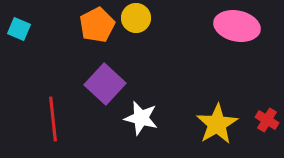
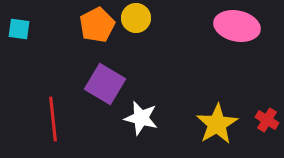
cyan square: rotated 15 degrees counterclockwise
purple square: rotated 12 degrees counterclockwise
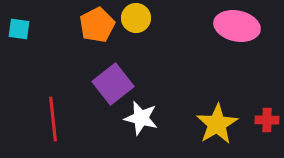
purple square: moved 8 px right; rotated 21 degrees clockwise
red cross: rotated 30 degrees counterclockwise
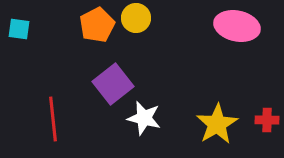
white star: moved 3 px right
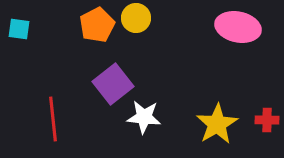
pink ellipse: moved 1 px right, 1 px down
white star: moved 1 px up; rotated 8 degrees counterclockwise
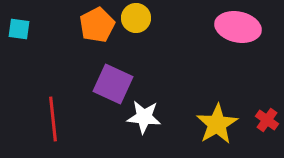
purple square: rotated 27 degrees counterclockwise
red cross: rotated 35 degrees clockwise
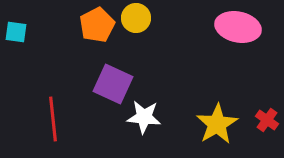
cyan square: moved 3 px left, 3 px down
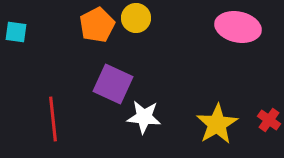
red cross: moved 2 px right
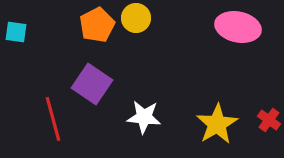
purple square: moved 21 px left; rotated 9 degrees clockwise
red line: rotated 9 degrees counterclockwise
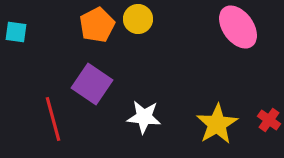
yellow circle: moved 2 px right, 1 px down
pink ellipse: rotated 42 degrees clockwise
